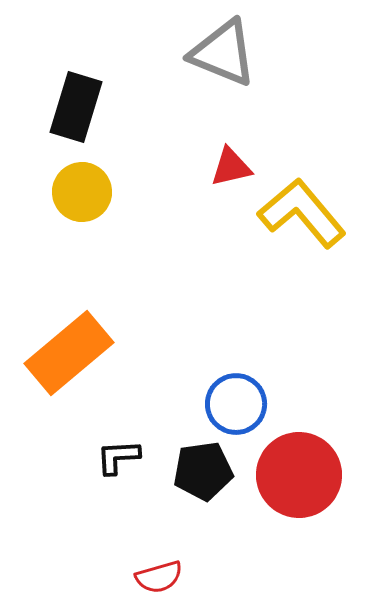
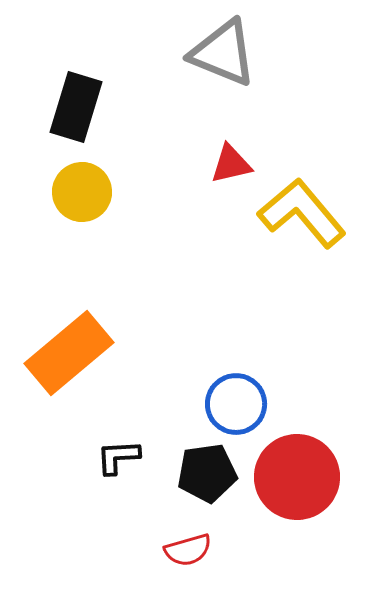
red triangle: moved 3 px up
black pentagon: moved 4 px right, 2 px down
red circle: moved 2 px left, 2 px down
red semicircle: moved 29 px right, 27 px up
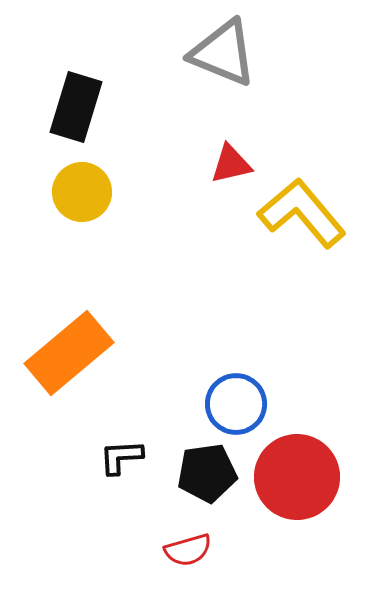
black L-shape: moved 3 px right
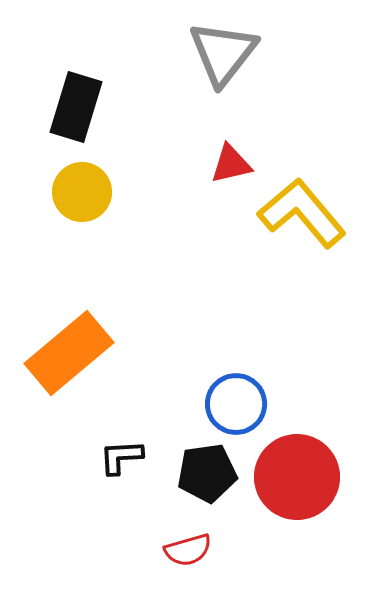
gray triangle: rotated 46 degrees clockwise
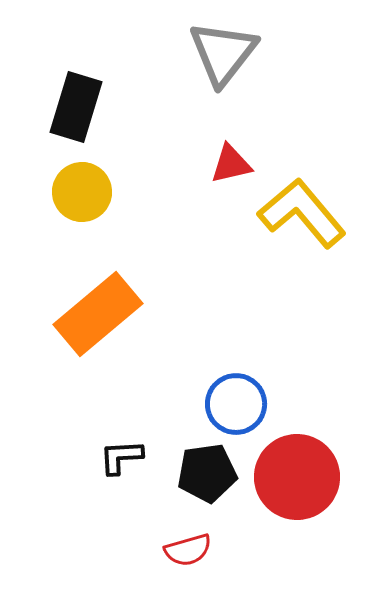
orange rectangle: moved 29 px right, 39 px up
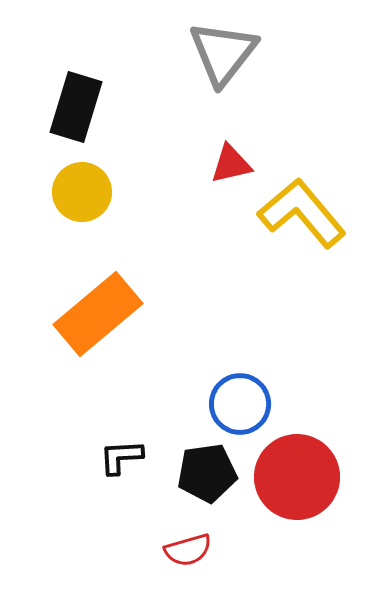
blue circle: moved 4 px right
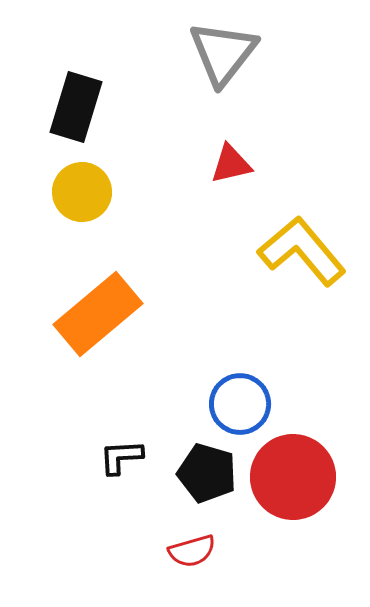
yellow L-shape: moved 38 px down
black pentagon: rotated 24 degrees clockwise
red circle: moved 4 px left
red semicircle: moved 4 px right, 1 px down
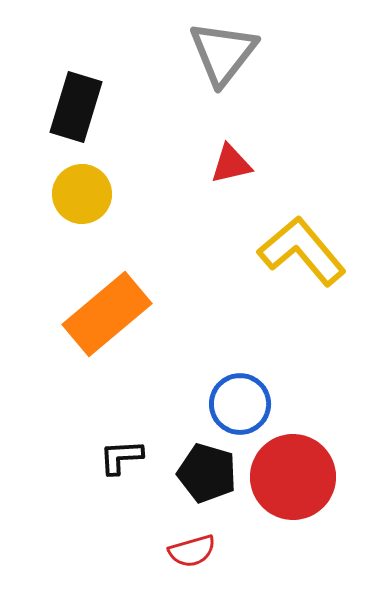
yellow circle: moved 2 px down
orange rectangle: moved 9 px right
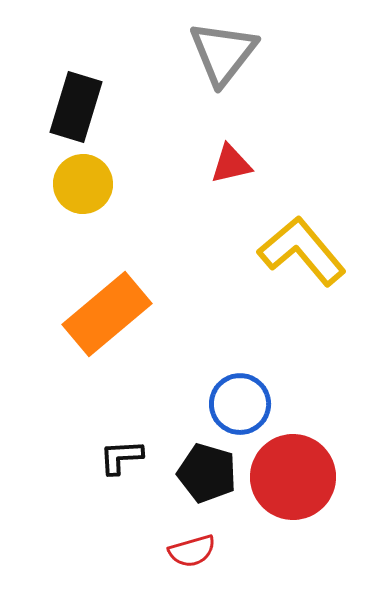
yellow circle: moved 1 px right, 10 px up
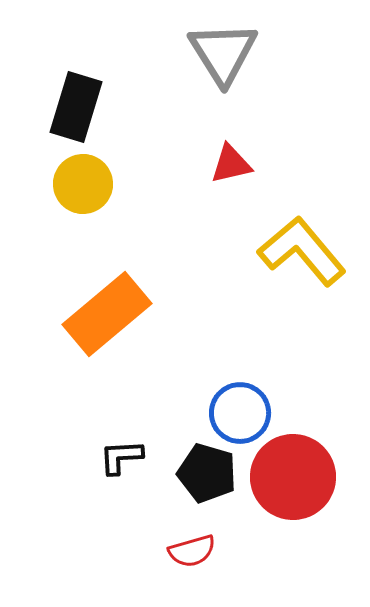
gray triangle: rotated 10 degrees counterclockwise
blue circle: moved 9 px down
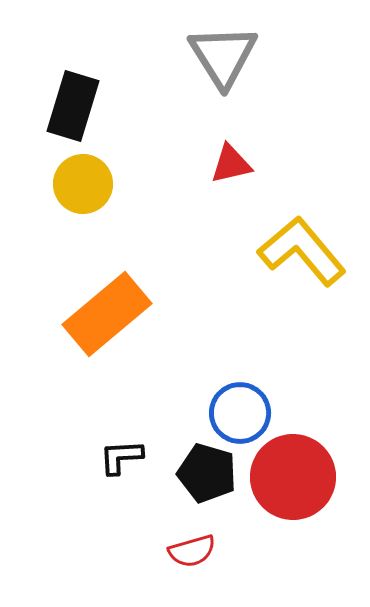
gray triangle: moved 3 px down
black rectangle: moved 3 px left, 1 px up
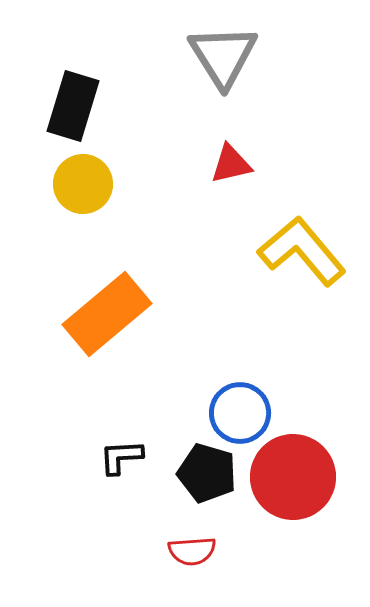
red semicircle: rotated 12 degrees clockwise
